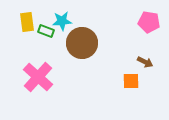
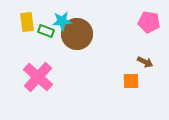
brown circle: moved 5 px left, 9 px up
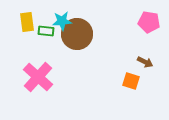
green rectangle: rotated 14 degrees counterclockwise
orange square: rotated 18 degrees clockwise
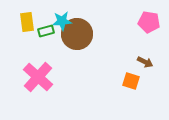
green rectangle: rotated 21 degrees counterclockwise
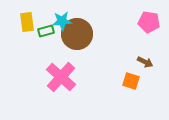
pink cross: moved 23 px right
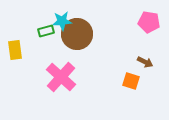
yellow rectangle: moved 12 px left, 28 px down
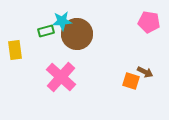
brown arrow: moved 10 px down
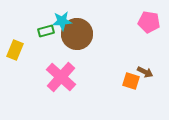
yellow rectangle: rotated 30 degrees clockwise
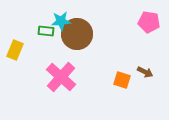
cyan star: moved 1 px left
green rectangle: rotated 21 degrees clockwise
orange square: moved 9 px left, 1 px up
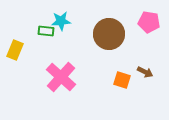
brown circle: moved 32 px right
